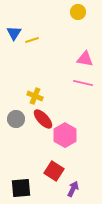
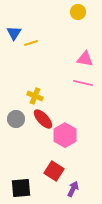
yellow line: moved 1 px left, 3 px down
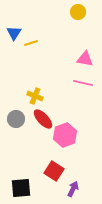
pink hexagon: rotated 10 degrees clockwise
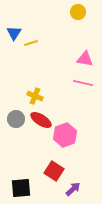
red ellipse: moved 2 px left, 1 px down; rotated 15 degrees counterclockwise
purple arrow: rotated 21 degrees clockwise
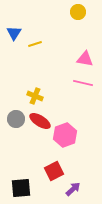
yellow line: moved 4 px right, 1 px down
red ellipse: moved 1 px left, 1 px down
red square: rotated 30 degrees clockwise
